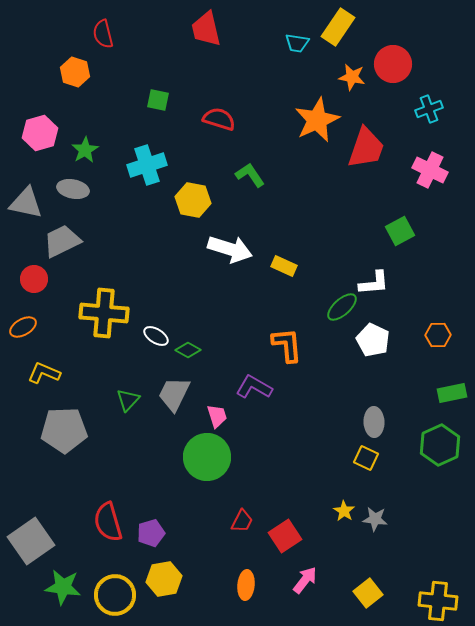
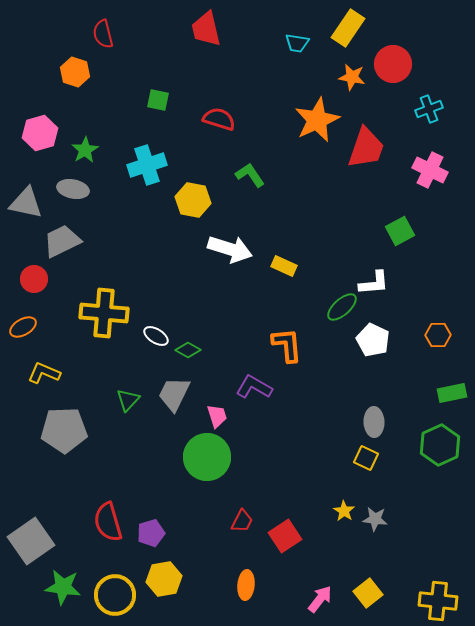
yellow rectangle at (338, 27): moved 10 px right, 1 px down
pink arrow at (305, 580): moved 15 px right, 19 px down
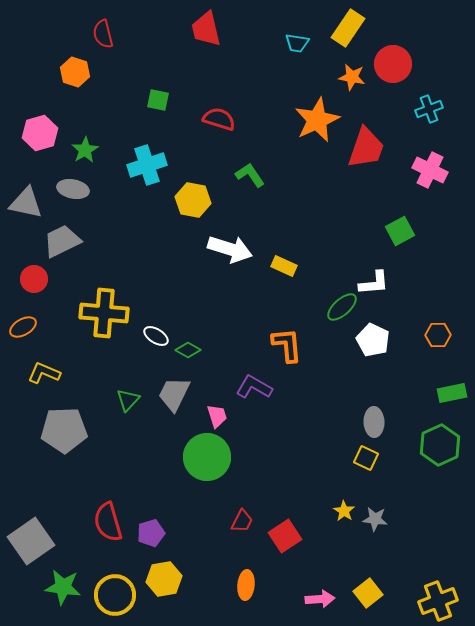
pink arrow at (320, 599): rotated 48 degrees clockwise
yellow cross at (438, 601): rotated 27 degrees counterclockwise
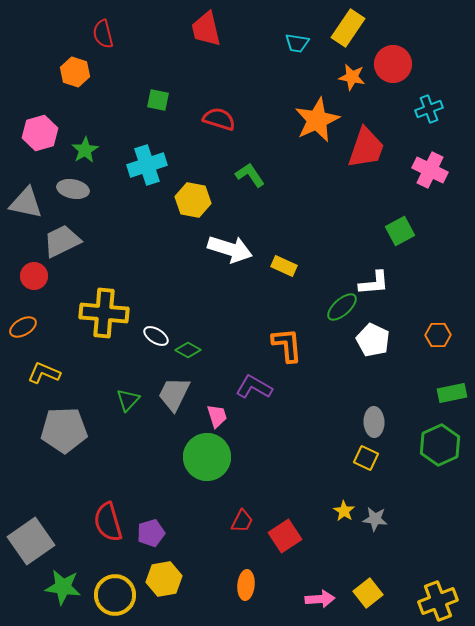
red circle at (34, 279): moved 3 px up
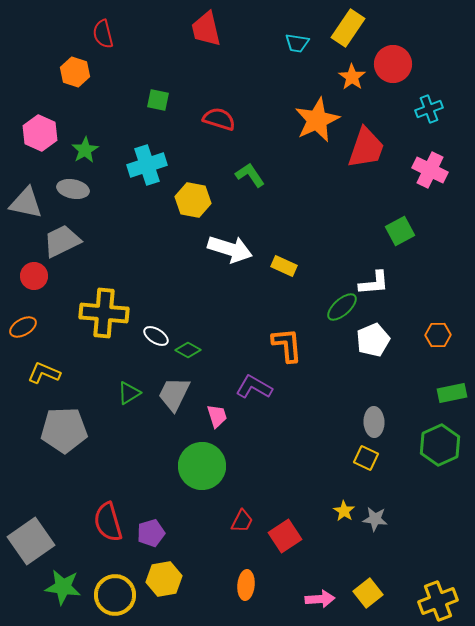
orange star at (352, 77): rotated 24 degrees clockwise
pink hexagon at (40, 133): rotated 20 degrees counterclockwise
white pentagon at (373, 340): rotated 24 degrees clockwise
green triangle at (128, 400): moved 1 px right, 7 px up; rotated 15 degrees clockwise
green circle at (207, 457): moved 5 px left, 9 px down
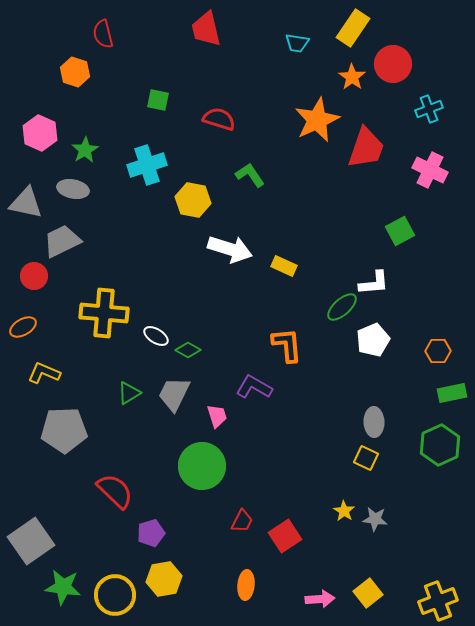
yellow rectangle at (348, 28): moved 5 px right
orange hexagon at (438, 335): moved 16 px down
red semicircle at (108, 522): moved 7 px right, 31 px up; rotated 150 degrees clockwise
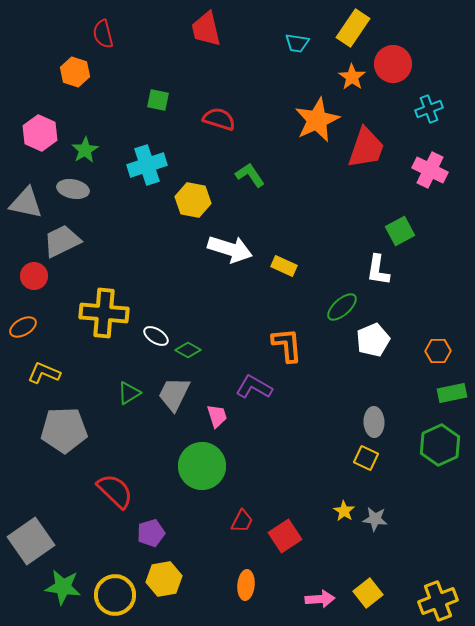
white L-shape at (374, 283): moved 4 px right, 13 px up; rotated 104 degrees clockwise
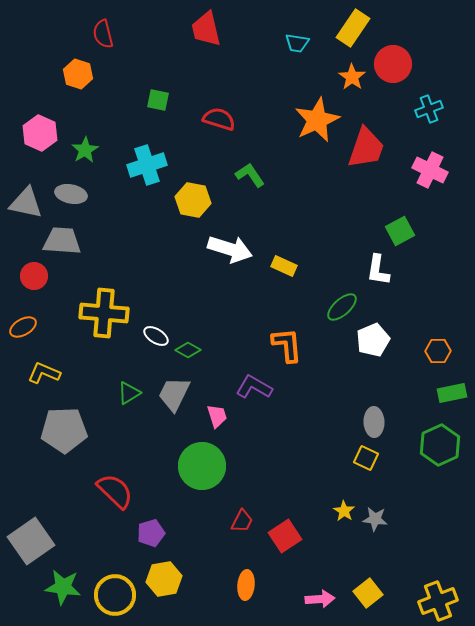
orange hexagon at (75, 72): moved 3 px right, 2 px down
gray ellipse at (73, 189): moved 2 px left, 5 px down
gray trapezoid at (62, 241): rotated 30 degrees clockwise
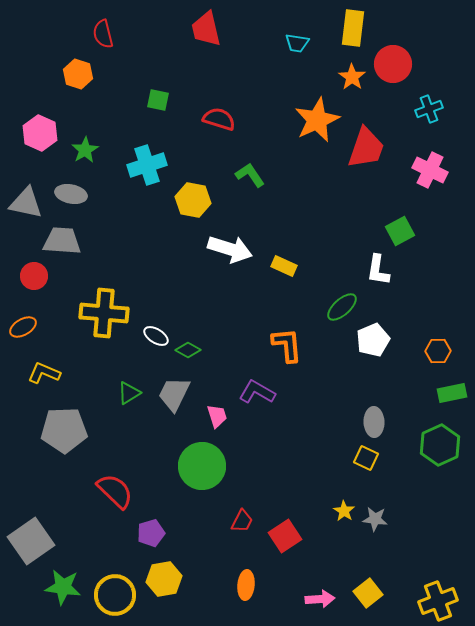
yellow rectangle at (353, 28): rotated 27 degrees counterclockwise
purple L-shape at (254, 387): moved 3 px right, 5 px down
